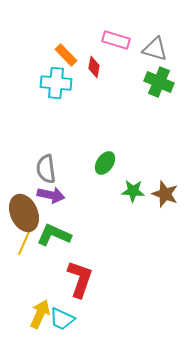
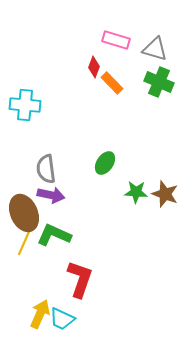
orange rectangle: moved 46 px right, 28 px down
red diamond: rotated 10 degrees clockwise
cyan cross: moved 31 px left, 22 px down
green star: moved 3 px right, 1 px down
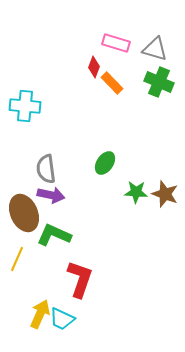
pink rectangle: moved 3 px down
cyan cross: moved 1 px down
yellow line: moved 7 px left, 16 px down
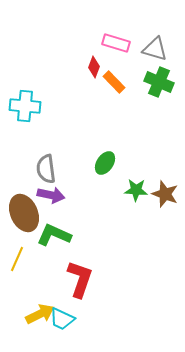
orange rectangle: moved 2 px right, 1 px up
green star: moved 2 px up
yellow arrow: rotated 40 degrees clockwise
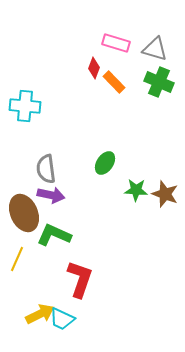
red diamond: moved 1 px down
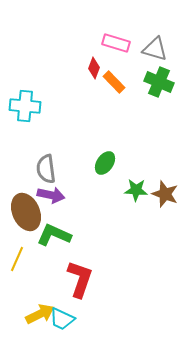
brown ellipse: moved 2 px right, 1 px up
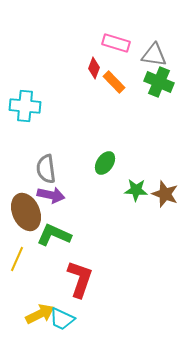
gray triangle: moved 1 px left, 6 px down; rotated 8 degrees counterclockwise
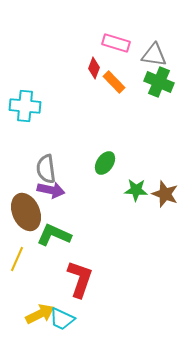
purple arrow: moved 5 px up
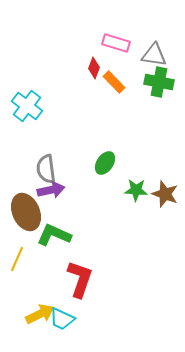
green cross: rotated 12 degrees counterclockwise
cyan cross: moved 2 px right; rotated 32 degrees clockwise
purple arrow: rotated 24 degrees counterclockwise
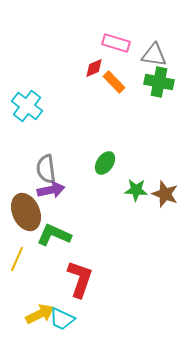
red diamond: rotated 45 degrees clockwise
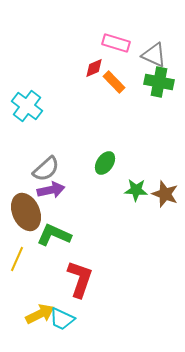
gray triangle: rotated 16 degrees clockwise
gray semicircle: rotated 124 degrees counterclockwise
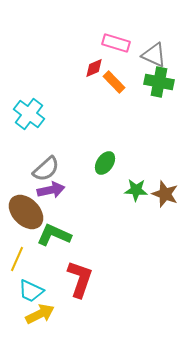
cyan cross: moved 2 px right, 8 px down
brown ellipse: rotated 21 degrees counterclockwise
cyan trapezoid: moved 31 px left, 28 px up
